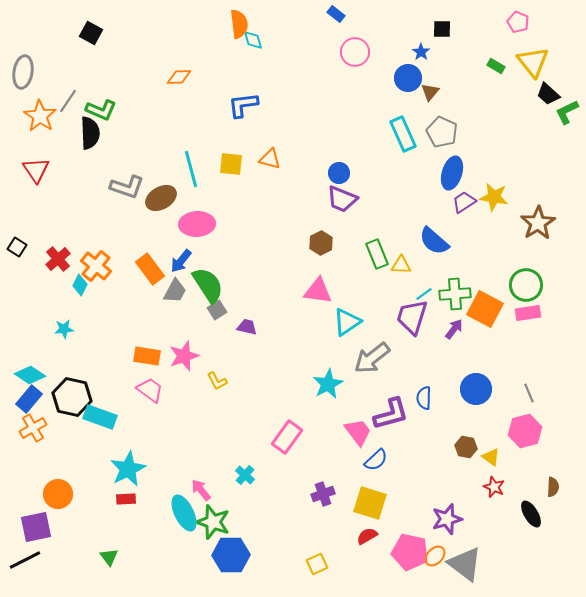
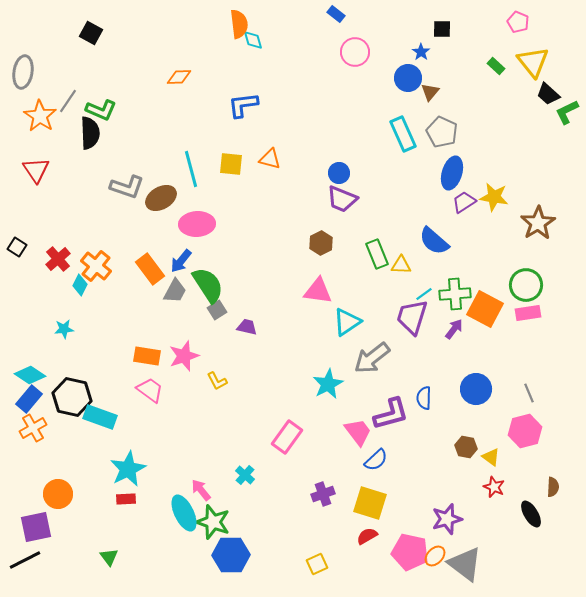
green rectangle at (496, 66): rotated 12 degrees clockwise
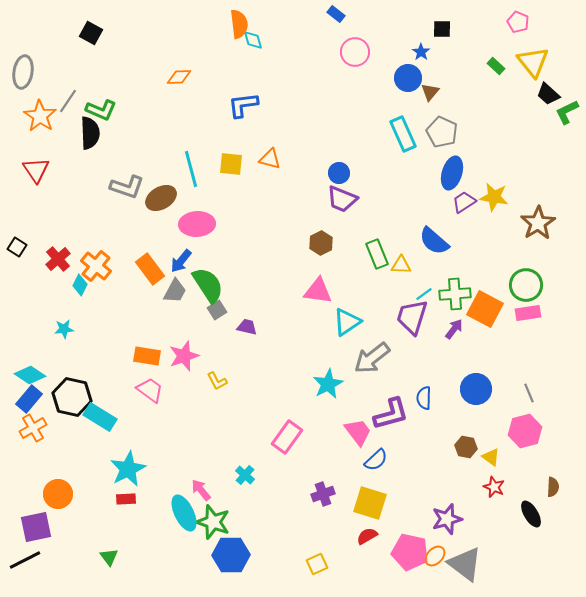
cyan rectangle at (100, 417): rotated 12 degrees clockwise
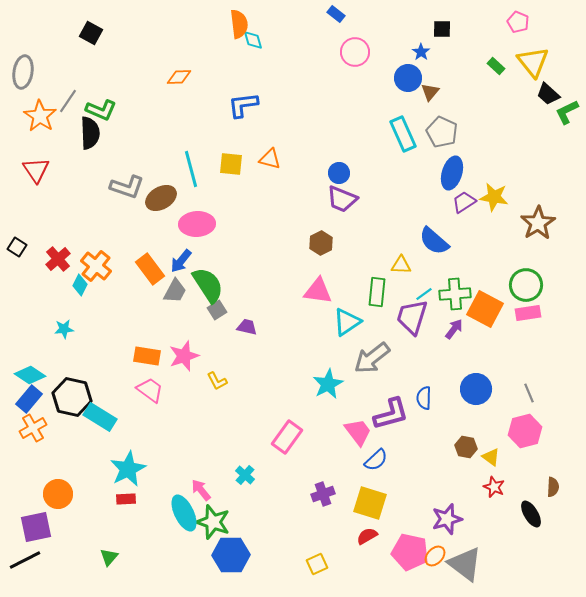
green rectangle at (377, 254): moved 38 px down; rotated 28 degrees clockwise
green triangle at (109, 557): rotated 18 degrees clockwise
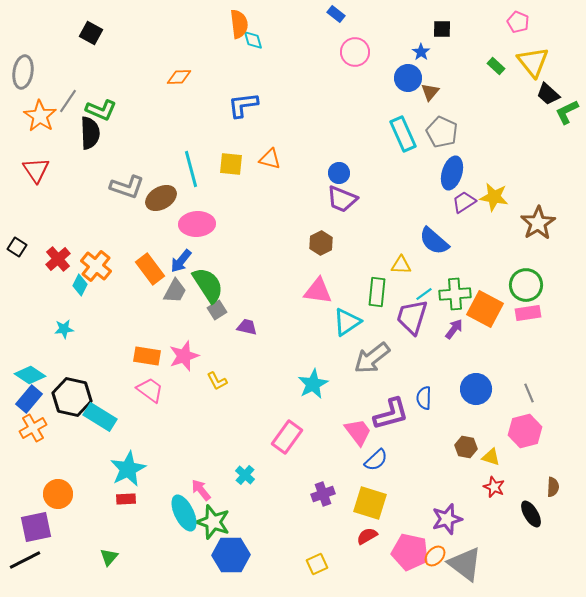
cyan star at (328, 384): moved 15 px left
yellow triangle at (491, 457): rotated 18 degrees counterclockwise
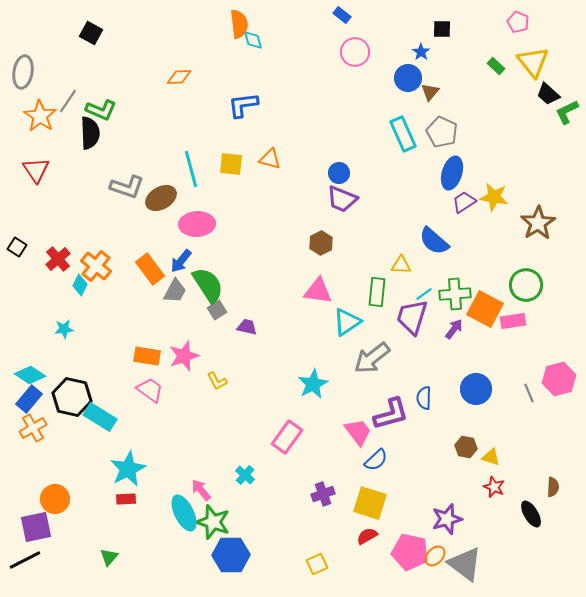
blue rectangle at (336, 14): moved 6 px right, 1 px down
pink rectangle at (528, 313): moved 15 px left, 8 px down
pink hexagon at (525, 431): moved 34 px right, 52 px up
orange circle at (58, 494): moved 3 px left, 5 px down
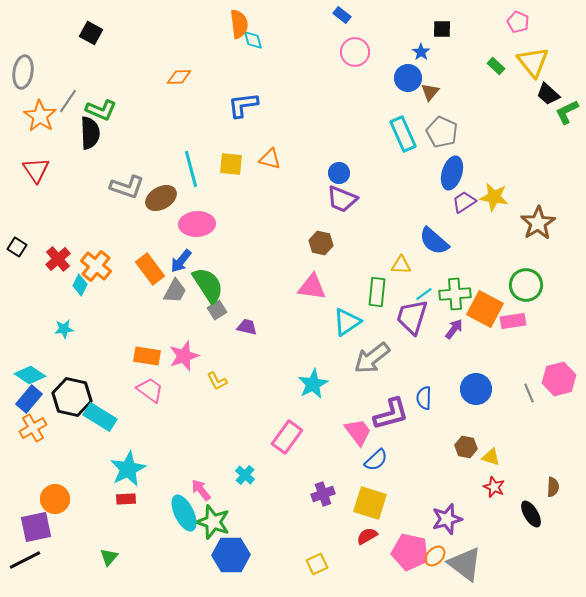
brown hexagon at (321, 243): rotated 20 degrees counterclockwise
pink triangle at (318, 291): moved 6 px left, 4 px up
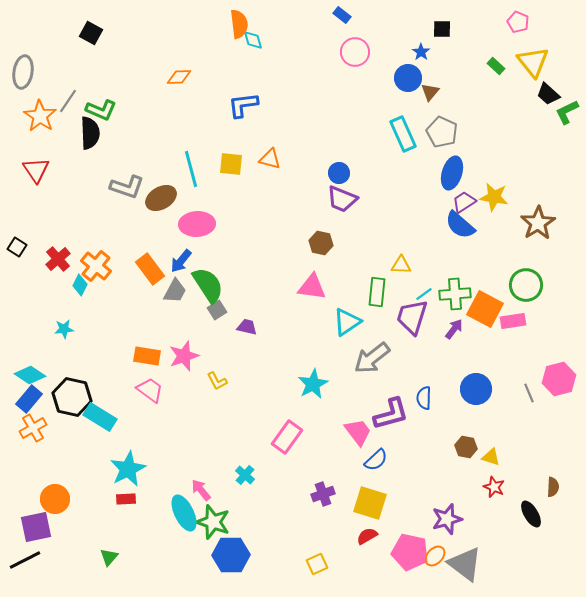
blue semicircle at (434, 241): moved 26 px right, 16 px up
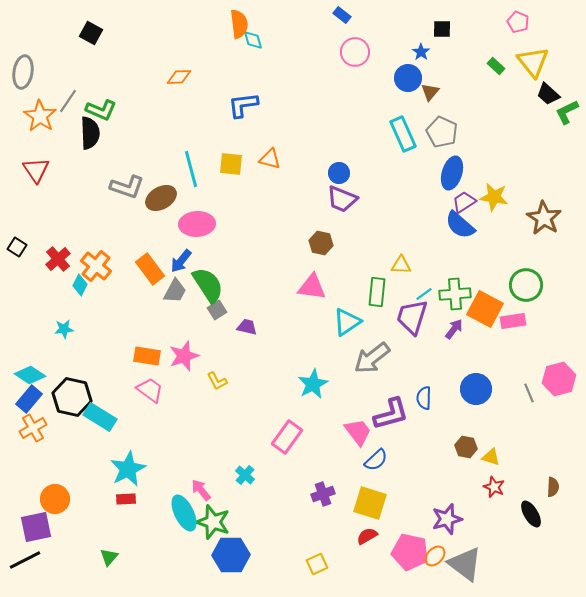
brown star at (538, 223): moved 6 px right, 5 px up; rotated 8 degrees counterclockwise
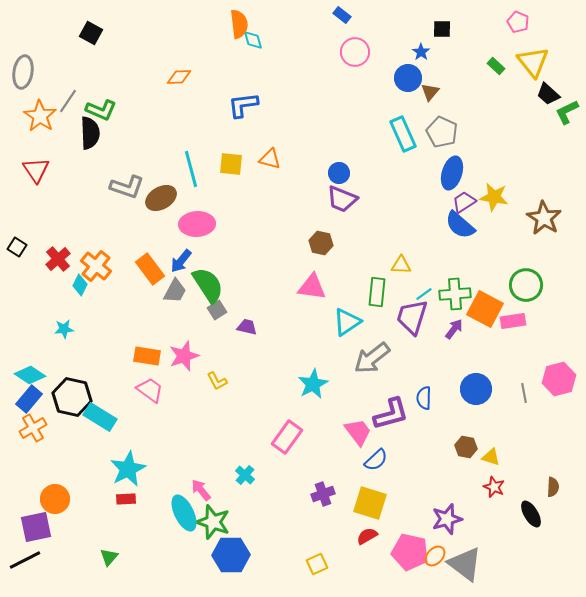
gray line at (529, 393): moved 5 px left; rotated 12 degrees clockwise
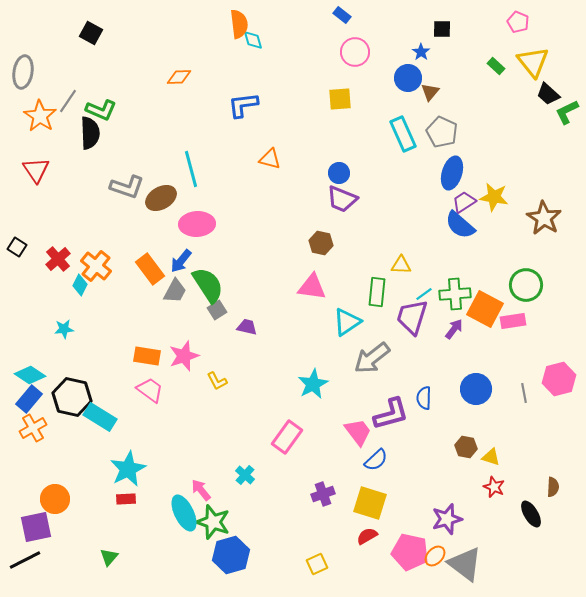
yellow square at (231, 164): moved 109 px right, 65 px up; rotated 10 degrees counterclockwise
blue hexagon at (231, 555): rotated 15 degrees counterclockwise
